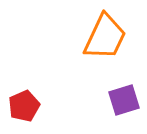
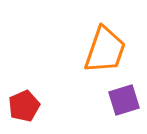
orange trapezoid: moved 13 px down; rotated 6 degrees counterclockwise
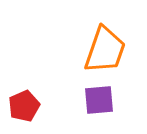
purple square: moved 25 px left; rotated 12 degrees clockwise
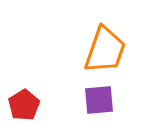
red pentagon: moved 1 px up; rotated 8 degrees counterclockwise
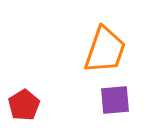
purple square: moved 16 px right
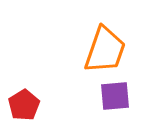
purple square: moved 4 px up
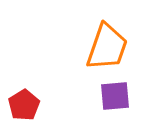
orange trapezoid: moved 2 px right, 3 px up
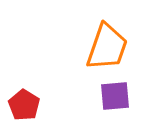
red pentagon: rotated 8 degrees counterclockwise
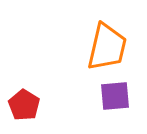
orange trapezoid: rotated 6 degrees counterclockwise
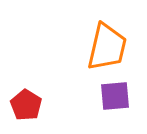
red pentagon: moved 2 px right
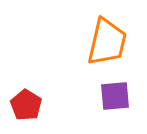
orange trapezoid: moved 5 px up
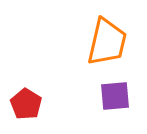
red pentagon: moved 1 px up
